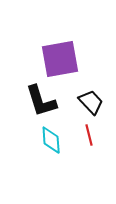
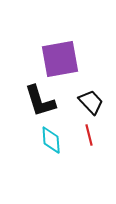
black L-shape: moved 1 px left
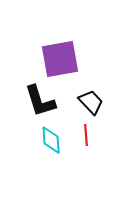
red line: moved 3 px left; rotated 10 degrees clockwise
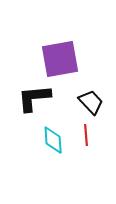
black L-shape: moved 6 px left, 3 px up; rotated 102 degrees clockwise
cyan diamond: moved 2 px right
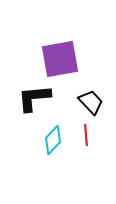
cyan diamond: rotated 48 degrees clockwise
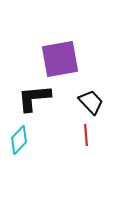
cyan diamond: moved 34 px left
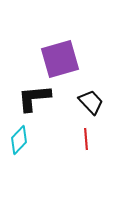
purple square: rotated 6 degrees counterclockwise
red line: moved 4 px down
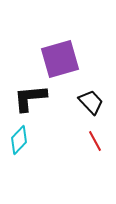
black L-shape: moved 4 px left
red line: moved 9 px right, 2 px down; rotated 25 degrees counterclockwise
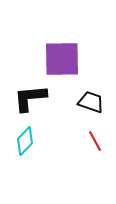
purple square: moved 2 px right; rotated 15 degrees clockwise
black trapezoid: rotated 28 degrees counterclockwise
cyan diamond: moved 6 px right, 1 px down
